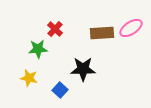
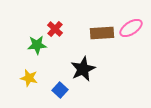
green star: moved 1 px left, 4 px up
black star: rotated 25 degrees counterclockwise
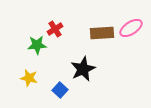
red cross: rotated 14 degrees clockwise
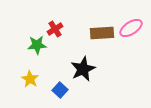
yellow star: moved 1 px right, 1 px down; rotated 18 degrees clockwise
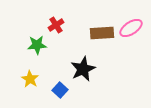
red cross: moved 1 px right, 4 px up
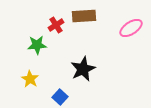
brown rectangle: moved 18 px left, 17 px up
blue square: moved 7 px down
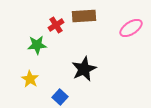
black star: moved 1 px right
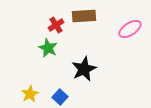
pink ellipse: moved 1 px left, 1 px down
green star: moved 11 px right, 3 px down; rotated 30 degrees clockwise
yellow star: moved 15 px down; rotated 12 degrees clockwise
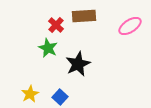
red cross: rotated 14 degrees counterclockwise
pink ellipse: moved 3 px up
black star: moved 6 px left, 5 px up
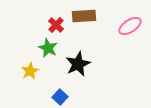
yellow star: moved 23 px up
